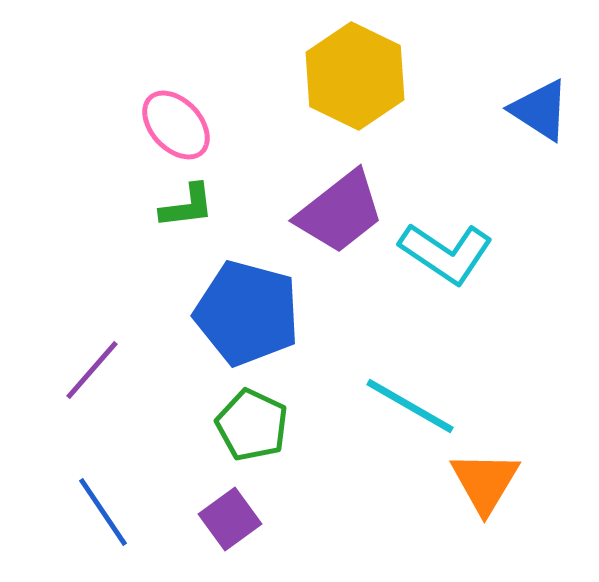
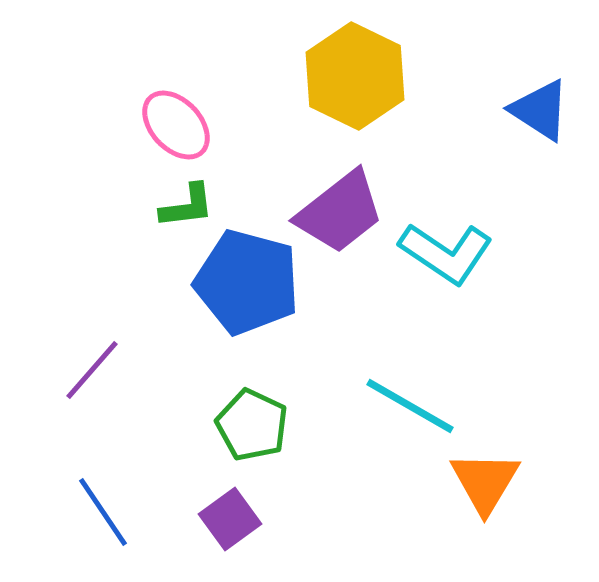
blue pentagon: moved 31 px up
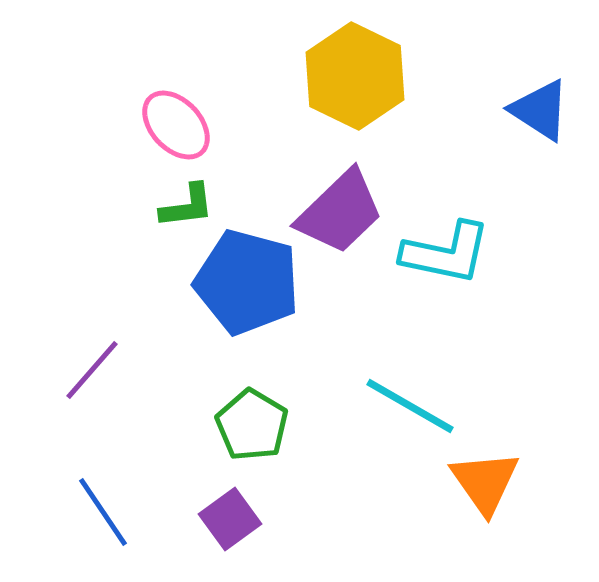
purple trapezoid: rotated 6 degrees counterclockwise
cyan L-shape: rotated 22 degrees counterclockwise
green pentagon: rotated 6 degrees clockwise
orange triangle: rotated 6 degrees counterclockwise
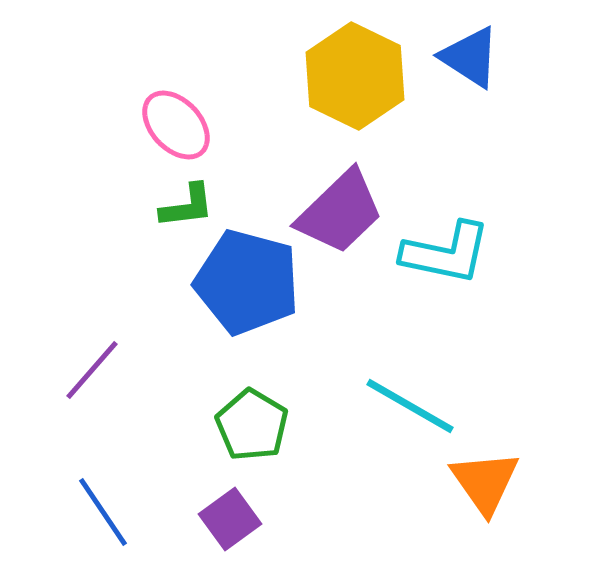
blue triangle: moved 70 px left, 53 px up
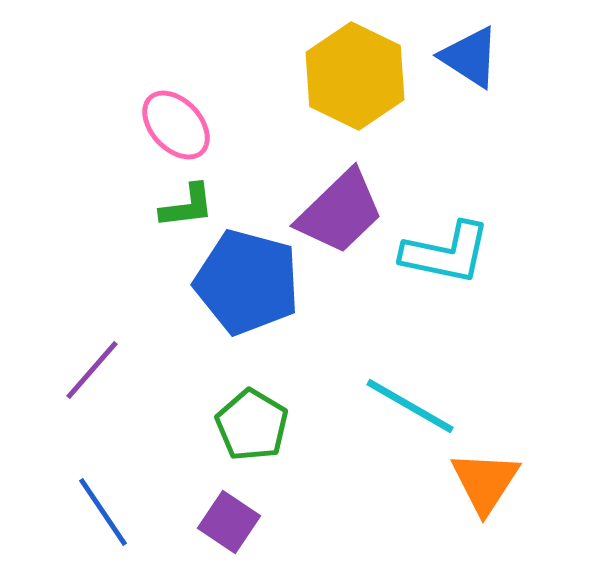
orange triangle: rotated 8 degrees clockwise
purple square: moved 1 px left, 3 px down; rotated 20 degrees counterclockwise
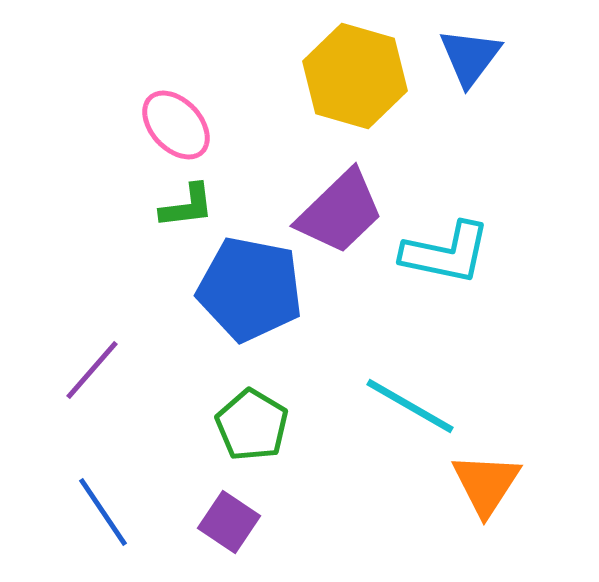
blue triangle: rotated 34 degrees clockwise
yellow hexagon: rotated 10 degrees counterclockwise
blue pentagon: moved 3 px right, 7 px down; rotated 4 degrees counterclockwise
orange triangle: moved 1 px right, 2 px down
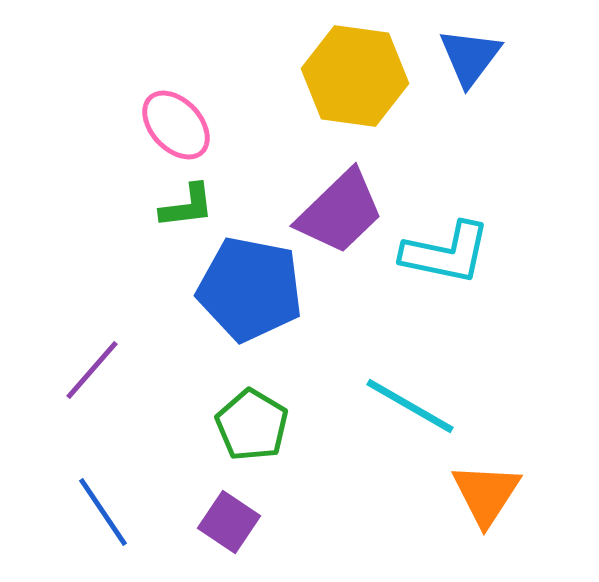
yellow hexagon: rotated 8 degrees counterclockwise
orange triangle: moved 10 px down
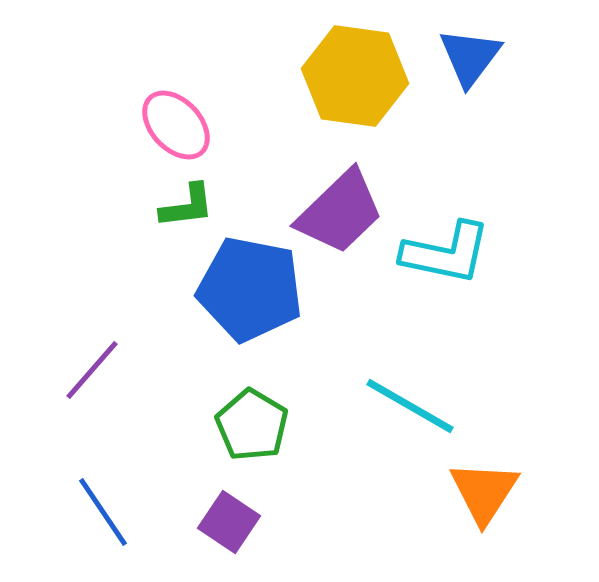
orange triangle: moved 2 px left, 2 px up
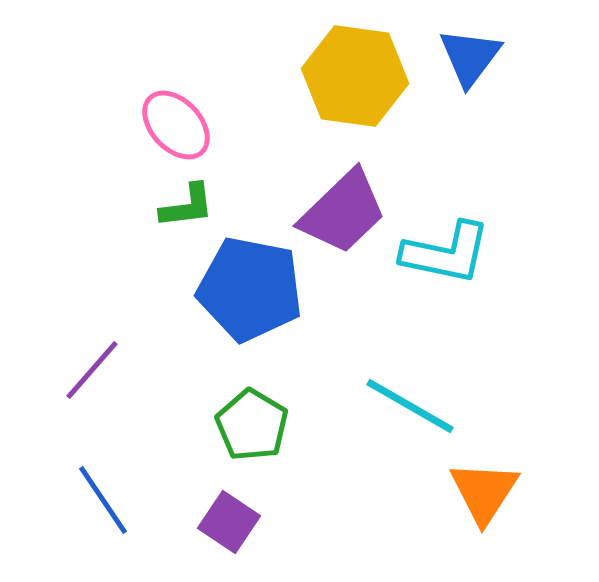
purple trapezoid: moved 3 px right
blue line: moved 12 px up
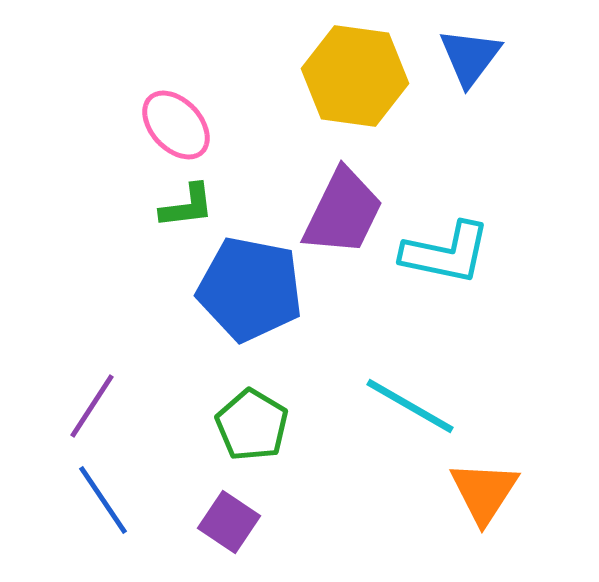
purple trapezoid: rotated 20 degrees counterclockwise
purple line: moved 36 px down; rotated 8 degrees counterclockwise
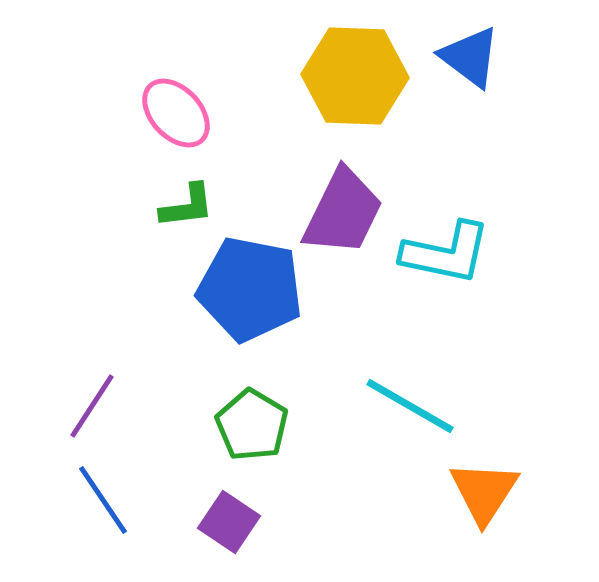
blue triangle: rotated 30 degrees counterclockwise
yellow hexagon: rotated 6 degrees counterclockwise
pink ellipse: moved 12 px up
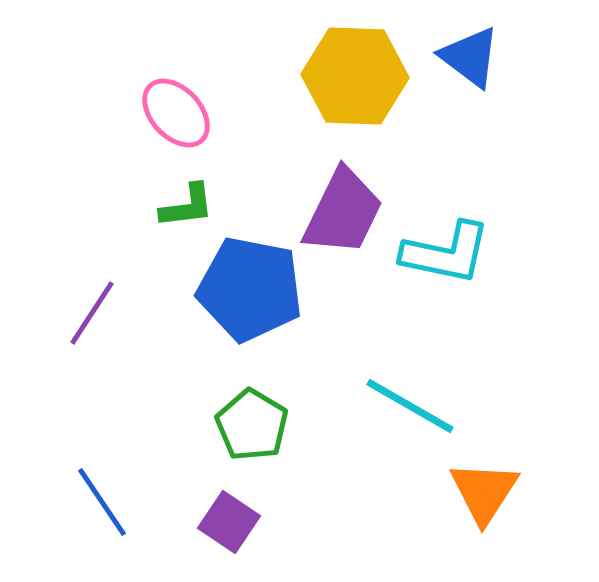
purple line: moved 93 px up
blue line: moved 1 px left, 2 px down
